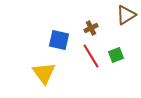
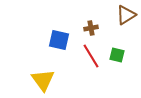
brown cross: rotated 16 degrees clockwise
green square: moved 1 px right; rotated 35 degrees clockwise
yellow triangle: moved 1 px left, 7 px down
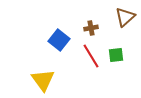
brown triangle: moved 1 px left, 2 px down; rotated 10 degrees counterclockwise
blue square: rotated 25 degrees clockwise
green square: moved 1 px left; rotated 21 degrees counterclockwise
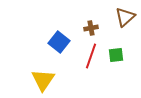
blue square: moved 2 px down
red line: rotated 50 degrees clockwise
yellow triangle: rotated 10 degrees clockwise
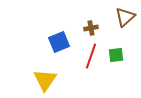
blue square: rotated 30 degrees clockwise
yellow triangle: moved 2 px right
